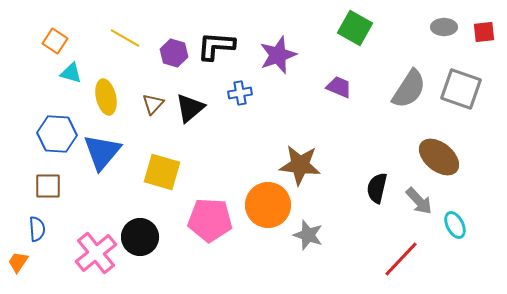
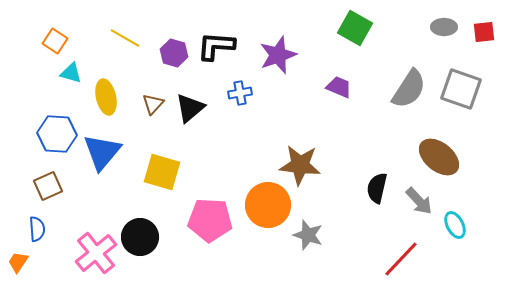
brown square: rotated 24 degrees counterclockwise
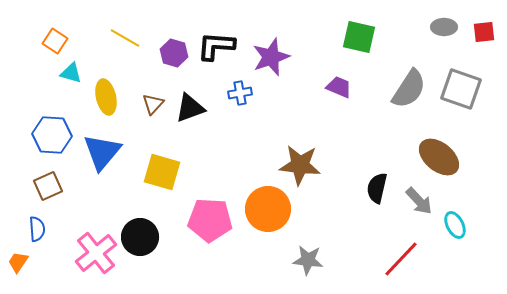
green square: moved 4 px right, 9 px down; rotated 16 degrees counterclockwise
purple star: moved 7 px left, 2 px down
black triangle: rotated 20 degrees clockwise
blue hexagon: moved 5 px left, 1 px down
orange circle: moved 4 px down
gray star: moved 25 px down; rotated 12 degrees counterclockwise
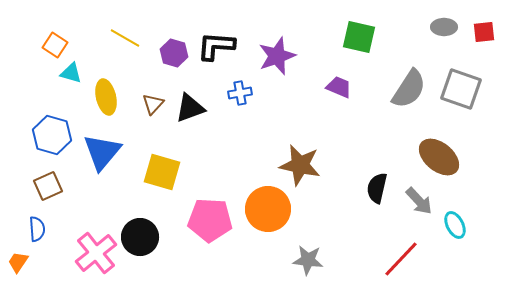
orange square: moved 4 px down
purple star: moved 6 px right, 1 px up
blue hexagon: rotated 12 degrees clockwise
brown star: rotated 6 degrees clockwise
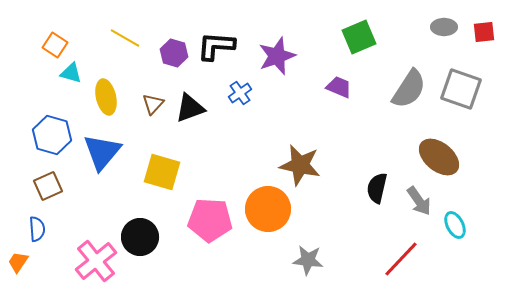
green square: rotated 36 degrees counterclockwise
blue cross: rotated 25 degrees counterclockwise
gray arrow: rotated 8 degrees clockwise
pink cross: moved 8 px down
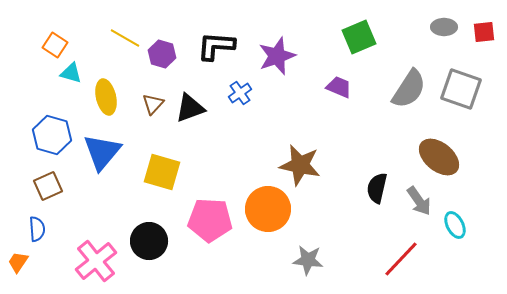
purple hexagon: moved 12 px left, 1 px down
black circle: moved 9 px right, 4 px down
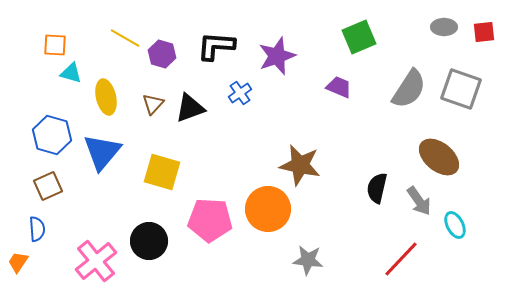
orange square: rotated 30 degrees counterclockwise
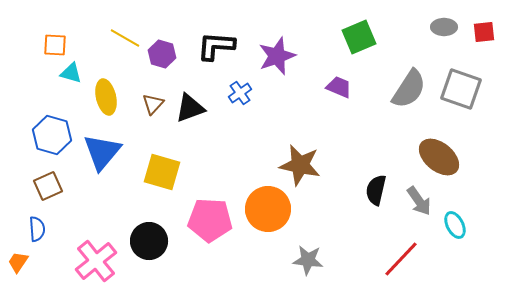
black semicircle: moved 1 px left, 2 px down
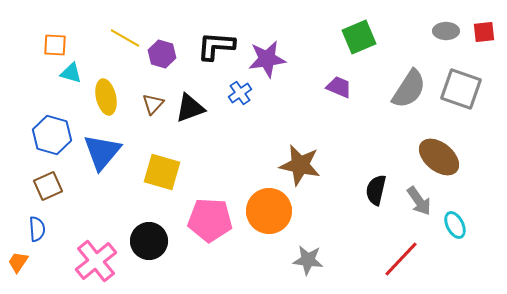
gray ellipse: moved 2 px right, 4 px down
purple star: moved 10 px left, 3 px down; rotated 12 degrees clockwise
orange circle: moved 1 px right, 2 px down
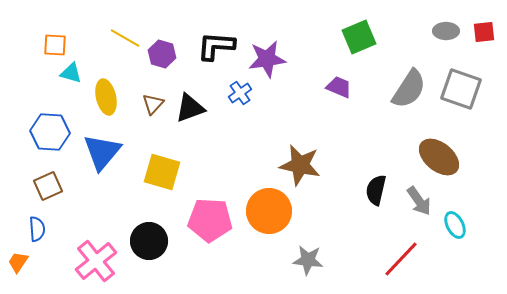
blue hexagon: moved 2 px left, 3 px up; rotated 12 degrees counterclockwise
